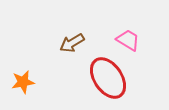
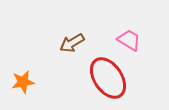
pink trapezoid: moved 1 px right
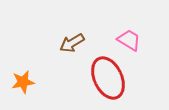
red ellipse: rotated 9 degrees clockwise
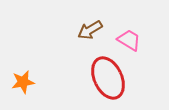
brown arrow: moved 18 px right, 13 px up
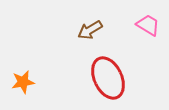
pink trapezoid: moved 19 px right, 15 px up
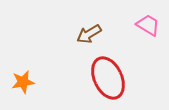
brown arrow: moved 1 px left, 4 px down
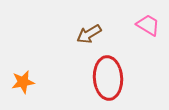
red ellipse: rotated 21 degrees clockwise
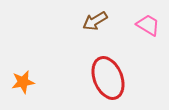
brown arrow: moved 6 px right, 13 px up
red ellipse: rotated 18 degrees counterclockwise
